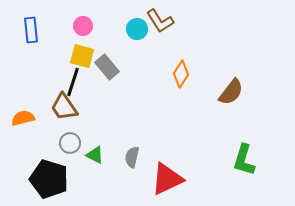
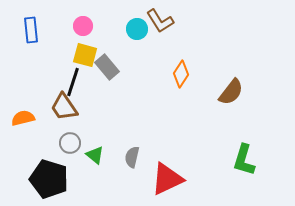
yellow square: moved 3 px right, 1 px up
green triangle: rotated 12 degrees clockwise
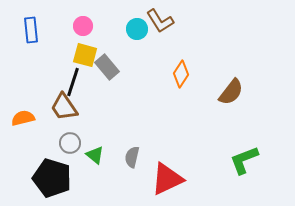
green L-shape: rotated 52 degrees clockwise
black pentagon: moved 3 px right, 1 px up
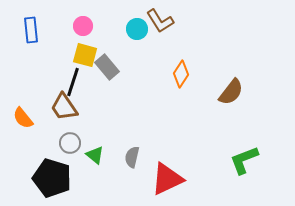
orange semicircle: rotated 115 degrees counterclockwise
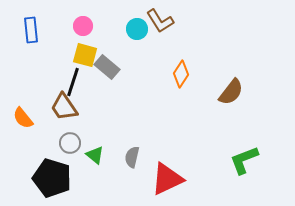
gray rectangle: rotated 10 degrees counterclockwise
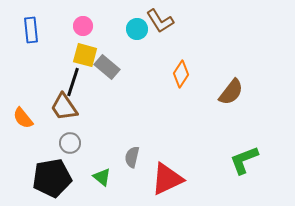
green triangle: moved 7 px right, 22 px down
black pentagon: rotated 27 degrees counterclockwise
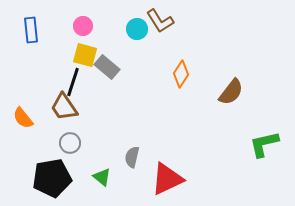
green L-shape: moved 20 px right, 16 px up; rotated 8 degrees clockwise
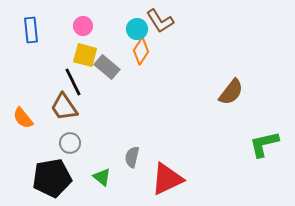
orange diamond: moved 40 px left, 23 px up
black line: rotated 44 degrees counterclockwise
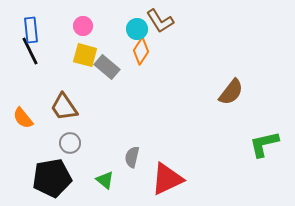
black line: moved 43 px left, 31 px up
green triangle: moved 3 px right, 3 px down
